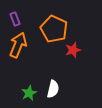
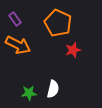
purple rectangle: rotated 16 degrees counterclockwise
orange pentagon: moved 4 px right, 6 px up
orange arrow: rotated 95 degrees clockwise
green star: rotated 21 degrees clockwise
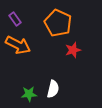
green star: moved 1 px down
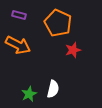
purple rectangle: moved 4 px right, 4 px up; rotated 40 degrees counterclockwise
green star: rotated 21 degrees counterclockwise
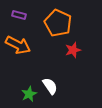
white semicircle: moved 3 px left, 3 px up; rotated 48 degrees counterclockwise
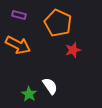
green star: rotated 14 degrees counterclockwise
